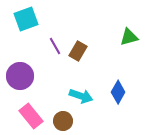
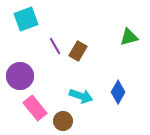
pink rectangle: moved 4 px right, 8 px up
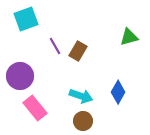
brown circle: moved 20 px right
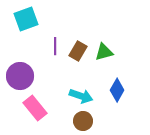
green triangle: moved 25 px left, 15 px down
purple line: rotated 30 degrees clockwise
blue diamond: moved 1 px left, 2 px up
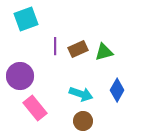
brown rectangle: moved 2 px up; rotated 36 degrees clockwise
cyan arrow: moved 2 px up
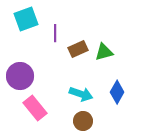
purple line: moved 13 px up
blue diamond: moved 2 px down
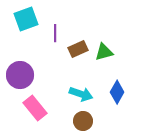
purple circle: moved 1 px up
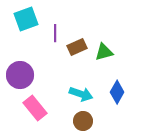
brown rectangle: moved 1 px left, 2 px up
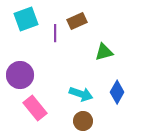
brown rectangle: moved 26 px up
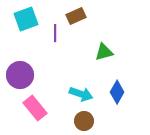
brown rectangle: moved 1 px left, 5 px up
brown circle: moved 1 px right
